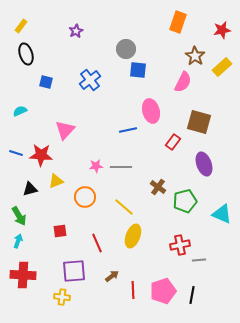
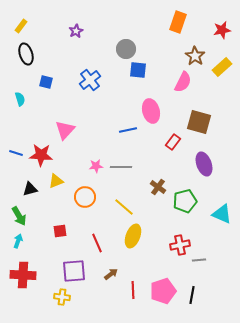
cyan semicircle at (20, 111): moved 12 px up; rotated 96 degrees clockwise
brown arrow at (112, 276): moved 1 px left, 2 px up
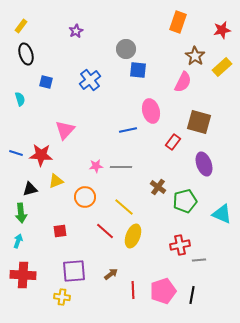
green arrow at (19, 216): moved 2 px right, 3 px up; rotated 24 degrees clockwise
red line at (97, 243): moved 8 px right, 12 px up; rotated 24 degrees counterclockwise
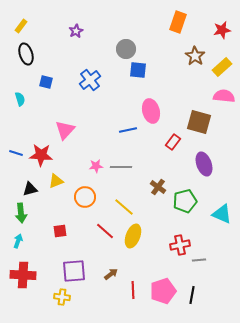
pink semicircle at (183, 82): moved 41 px right, 14 px down; rotated 110 degrees counterclockwise
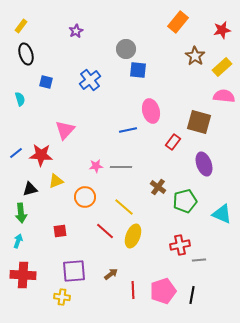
orange rectangle at (178, 22): rotated 20 degrees clockwise
blue line at (16, 153): rotated 56 degrees counterclockwise
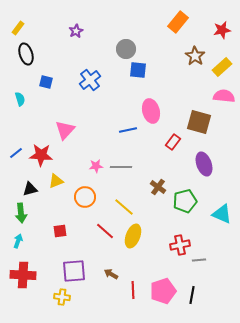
yellow rectangle at (21, 26): moved 3 px left, 2 px down
brown arrow at (111, 274): rotated 112 degrees counterclockwise
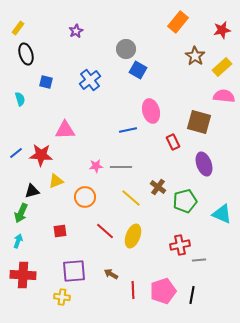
blue square at (138, 70): rotated 24 degrees clockwise
pink triangle at (65, 130): rotated 45 degrees clockwise
red rectangle at (173, 142): rotated 63 degrees counterclockwise
black triangle at (30, 189): moved 2 px right, 2 px down
yellow line at (124, 207): moved 7 px right, 9 px up
green arrow at (21, 213): rotated 30 degrees clockwise
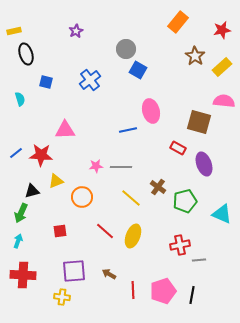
yellow rectangle at (18, 28): moved 4 px left, 3 px down; rotated 40 degrees clockwise
pink semicircle at (224, 96): moved 5 px down
red rectangle at (173, 142): moved 5 px right, 6 px down; rotated 35 degrees counterclockwise
orange circle at (85, 197): moved 3 px left
brown arrow at (111, 274): moved 2 px left
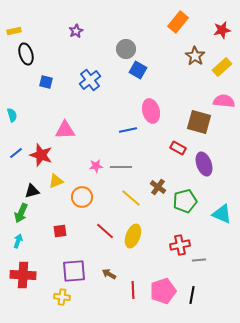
cyan semicircle at (20, 99): moved 8 px left, 16 px down
red star at (41, 155): rotated 15 degrees clockwise
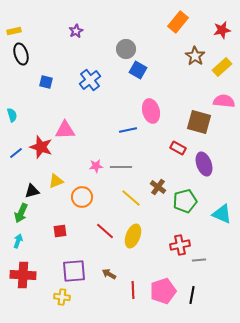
black ellipse at (26, 54): moved 5 px left
red star at (41, 155): moved 8 px up
